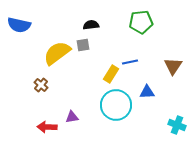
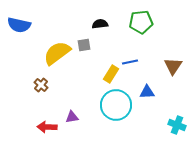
black semicircle: moved 9 px right, 1 px up
gray square: moved 1 px right
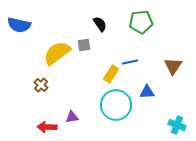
black semicircle: rotated 63 degrees clockwise
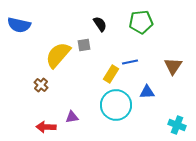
yellow semicircle: moved 1 px right, 2 px down; rotated 12 degrees counterclockwise
red arrow: moved 1 px left
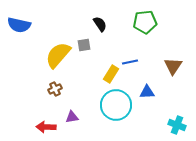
green pentagon: moved 4 px right
brown cross: moved 14 px right, 4 px down; rotated 24 degrees clockwise
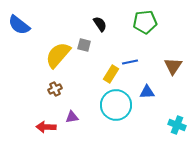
blue semicircle: rotated 25 degrees clockwise
gray square: rotated 24 degrees clockwise
